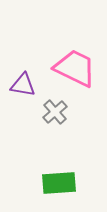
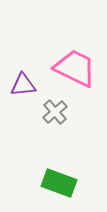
purple triangle: rotated 16 degrees counterclockwise
green rectangle: rotated 24 degrees clockwise
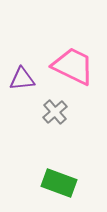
pink trapezoid: moved 2 px left, 2 px up
purple triangle: moved 1 px left, 6 px up
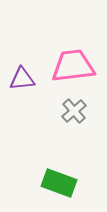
pink trapezoid: rotated 33 degrees counterclockwise
gray cross: moved 19 px right, 1 px up
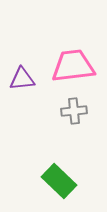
gray cross: rotated 35 degrees clockwise
green rectangle: moved 2 px up; rotated 24 degrees clockwise
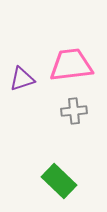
pink trapezoid: moved 2 px left, 1 px up
purple triangle: rotated 12 degrees counterclockwise
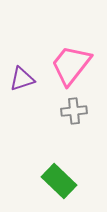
pink trapezoid: rotated 45 degrees counterclockwise
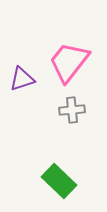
pink trapezoid: moved 2 px left, 3 px up
gray cross: moved 2 px left, 1 px up
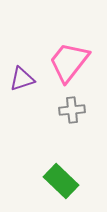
green rectangle: moved 2 px right
